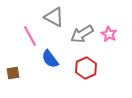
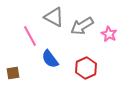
gray arrow: moved 8 px up
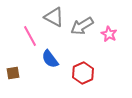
red hexagon: moved 3 px left, 5 px down
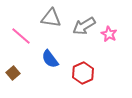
gray triangle: moved 3 px left, 1 px down; rotated 20 degrees counterclockwise
gray arrow: moved 2 px right
pink line: moved 9 px left; rotated 20 degrees counterclockwise
brown square: rotated 32 degrees counterclockwise
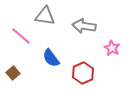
gray triangle: moved 6 px left, 2 px up
gray arrow: rotated 40 degrees clockwise
pink star: moved 3 px right, 14 px down
blue semicircle: moved 1 px right, 1 px up
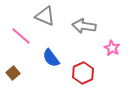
gray triangle: rotated 15 degrees clockwise
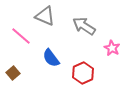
gray arrow: rotated 25 degrees clockwise
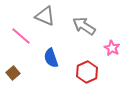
blue semicircle: rotated 18 degrees clockwise
red hexagon: moved 4 px right, 1 px up
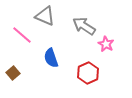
pink line: moved 1 px right, 1 px up
pink star: moved 6 px left, 4 px up
red hexagon: moved 1 px right, 1 px down
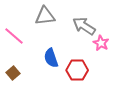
gray triangle: rotated 30 degrees counterclockwise
pink line: moved 8 px left, 1 px down
pink star: moved 5 px left, 1 px up
red hexagon: moved 11 px left, 3 px up; rotated 25 degrees clockwise
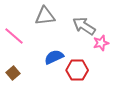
pink star: rotated 28 degrees clockwise
blue semicircle: moved 3 px right, 1 px up; rotated 84 degrees clockwise
